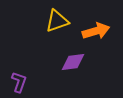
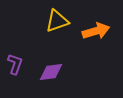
purple diamond: moved 22 px left, 10 px down
purple L-shape: moved 4 px left, 18 px up
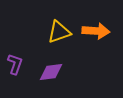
yellow triangle: moved 2 px right, 11 px down
orange arrow: rotated 20 degrees clockwise
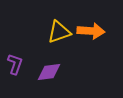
orange arrow: moved 5 px left
purple diamond: moved 2 px left
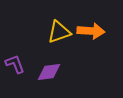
purple L-shape: rotated 40 degrees counterclockwise
